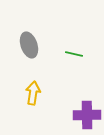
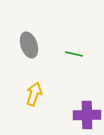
yellow arrow: moved 1 px right, 1 px down; rotated 10 degrees clockwise
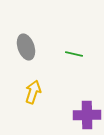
gray ellipse: moved 3 px left, 2 px down
yellow arrow: moved 1 px left, 2 px up
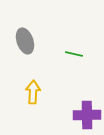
gray ellipse: moved 1 px left, 6 px up
yellow arrow: rotated 15 degrees counterclockwise
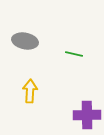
gray ellipse: rotated 60 degrees counterclockwise
yellow arrow: moved 3 px left, 1 px up
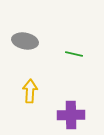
purple cross: moved 16 px left
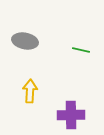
green line: moved 7 px right, 4 px up
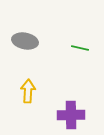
green line: moved 1 px left, 2 px up
yellow arrow: moved 2 px left
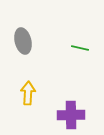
gray ellipse: moved 2 px left; rotated 65 degrees clockwise
yellow arrow: moved 2 px down
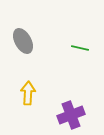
gray ellipse: rotated 15 degrees counterclockwise
purple cross: rotated 20 degrees counterclockwise
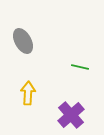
green line: moved 19 px down
purple cross: rotated 20 degrees counterclockwise
